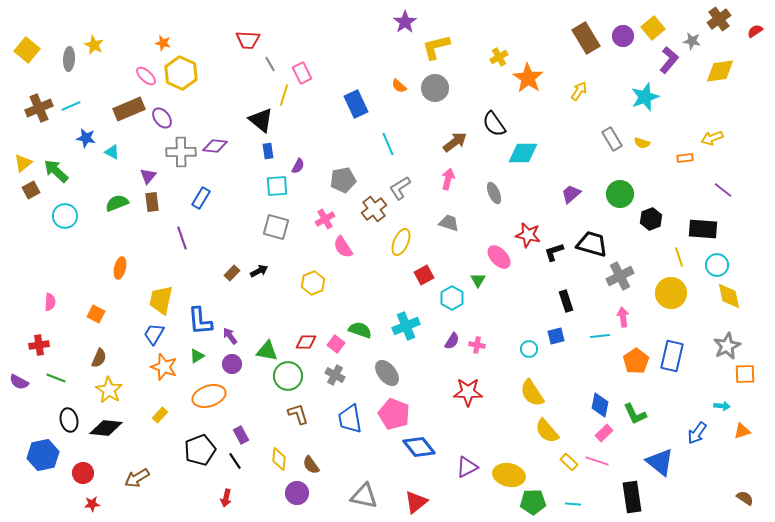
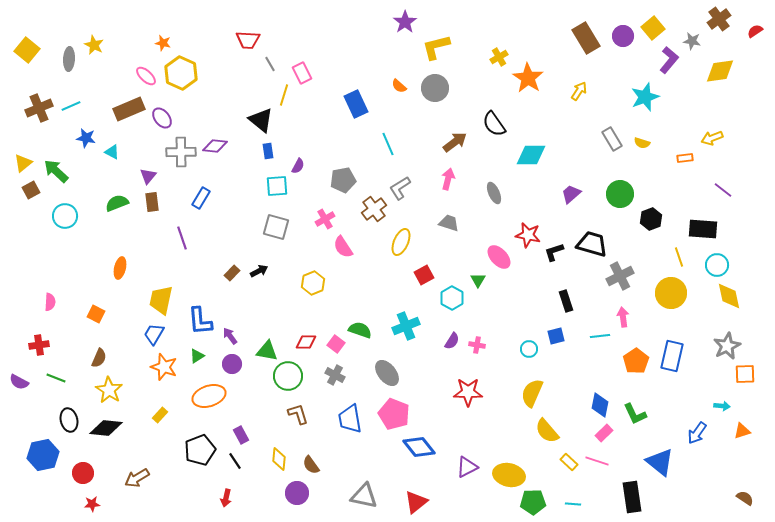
cyan diamond at (523, 153): moved 8 px right, 2 px down
yellow semicircle at (532, 393): rotated 56 degrees clockwise
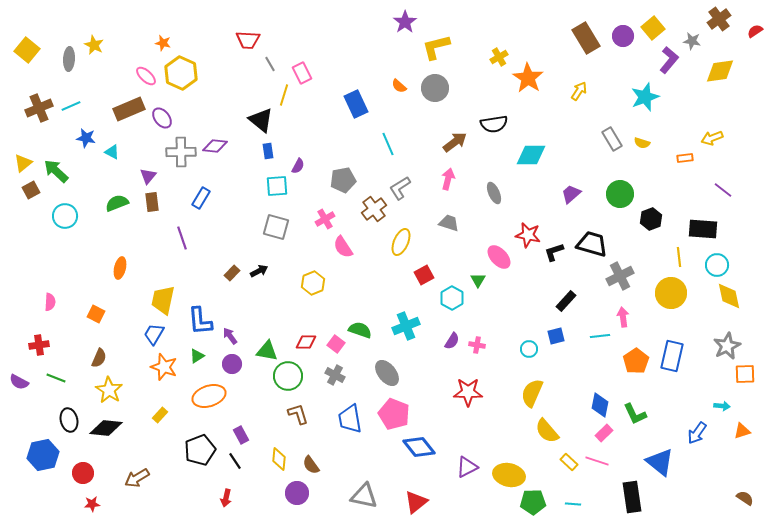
black semicircle at (494, 124): rotated 64 degrees counterclockwise
yellow line at (679, 257): rotated 12 degrees clockwise
yellow trapezoid at (161, 300): moved 2 px right
black rectangle at (566, 301): rotated 60 degrees clockwise
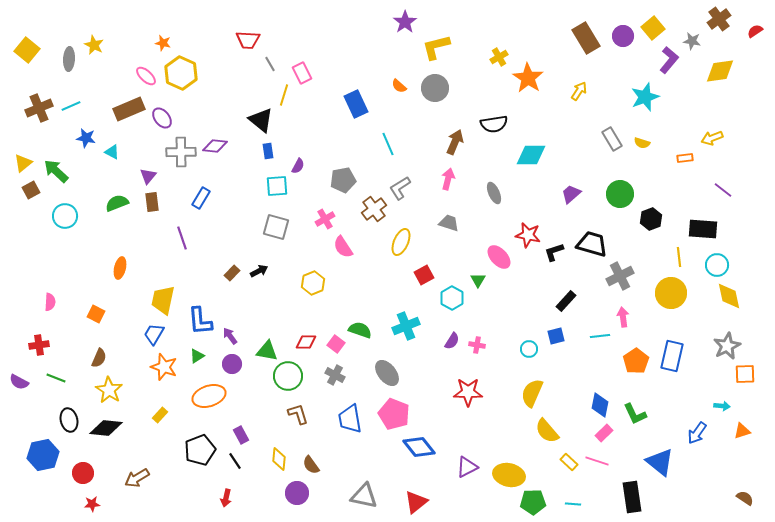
brown arrow at (455, 142): rotated 30 degrees counterclockwise
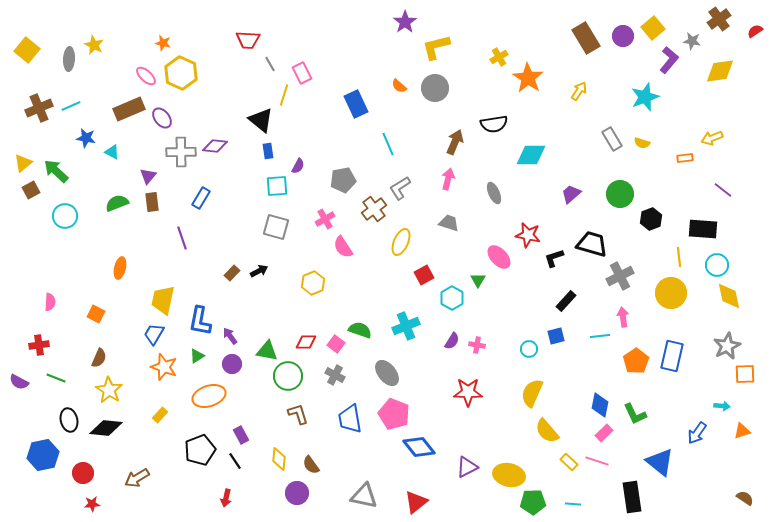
black L-shape at (554, 252): moved 6 px down
blue L-shape at (200, 321): rotated 16 degrees clockwise
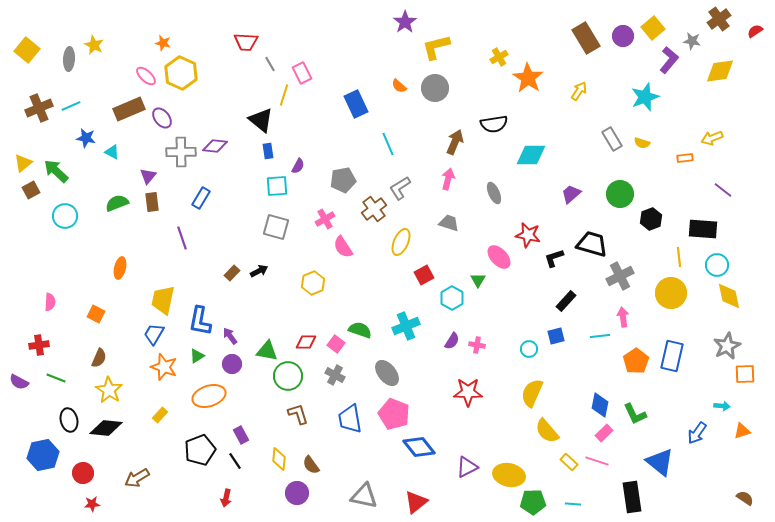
red trapezoid at (248, 40): moved 2 px left, 2 px down
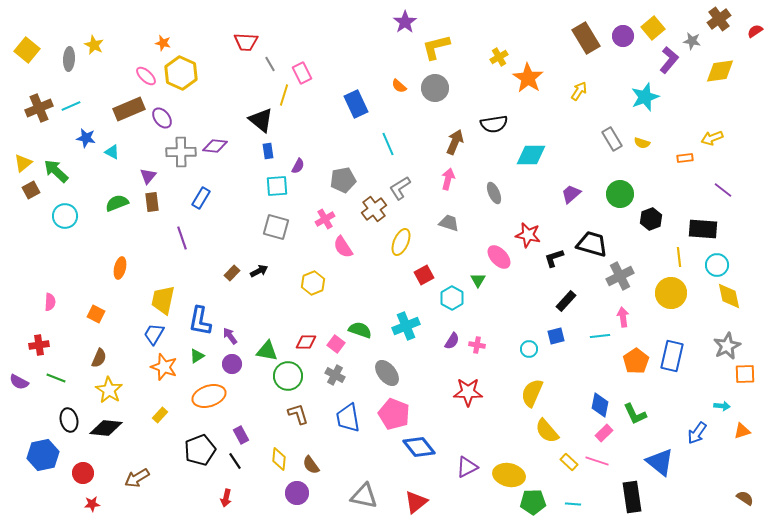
blue trapezoid at (350, 419): moved 2 px left, 1 px up
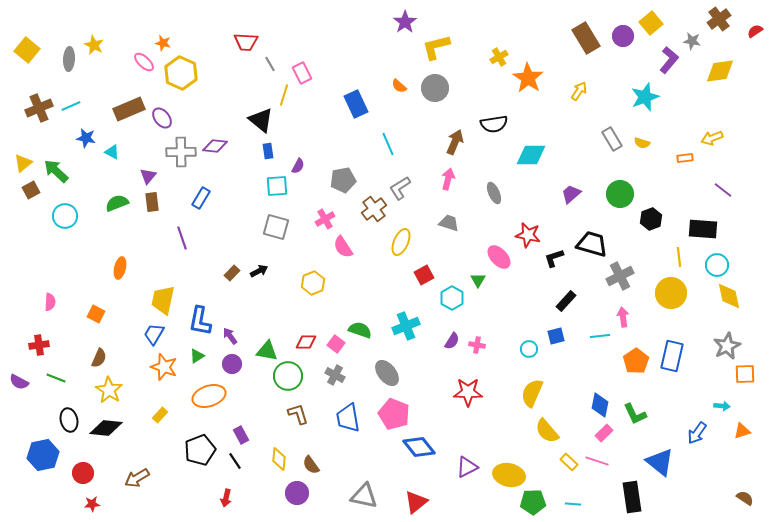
yellow square at (653, 28): moved 2 px left, 5 px up
pink ellipse at (146, 76): moved 2 px left, 14 px up
